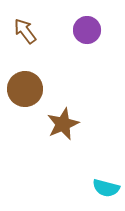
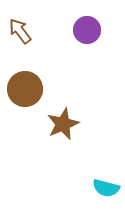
brown arrow: moved 5 px left
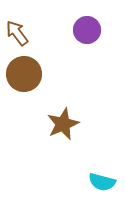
brown arrow: moved 3 px left, 2 px down
brown circle: moved 1 px left, 15 px up
cyan semicircle: moved 4 px left, 6 px up
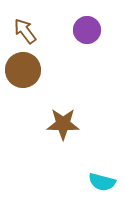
brown arrow: moved 8 px right, 2 px up
brown circle: moved 1 px left, 4 px up
brown star: rotated 24 degrees clockwise
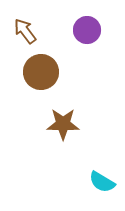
brown circle: moved 18 px right, 2 px down
cyan semicircle: rotated 16 degrees clockwise
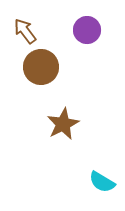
brown circle: moved 5 px up
brown star: rotated 28 degrees counterclockwise
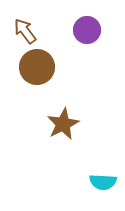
brown circle: moved 4 px left
cyan semicircle: moved 1 px right; rotated 28 degrees counterclockwise
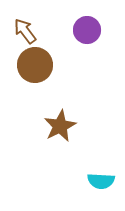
brown circle: moved 2 px left, 2 px up
brown star: moved 3 px left, 2 px down
cyan semicircle: moved 2 px left, 1 px up
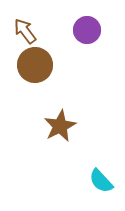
cyan semicircle: rotated 44 degrees clockwise
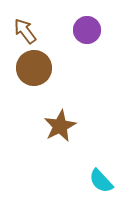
brown circle: moved 1 px left, 3 px down
